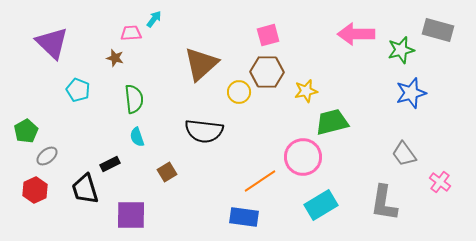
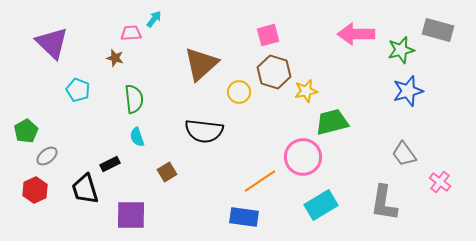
brown hexagon: moved 7 px right; rotated 16 degrees clockwise
blue star: moved 3 px left, 2 px up
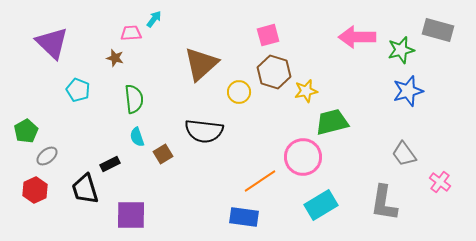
pink arrow: moved 1 px right, 3 px down
brown square: moved 4 px left, 18 px up
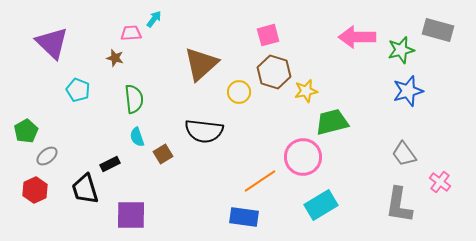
gray L-shape: moved 15 px right, 2 px down
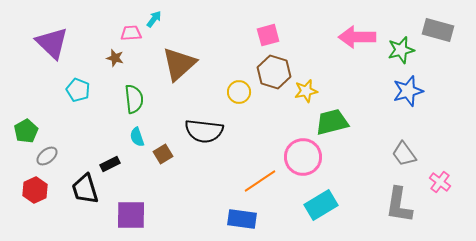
brown triangle: moved 22 px left
blue rectangle: moved 2 px left, 2 px down
